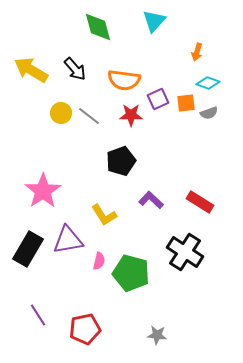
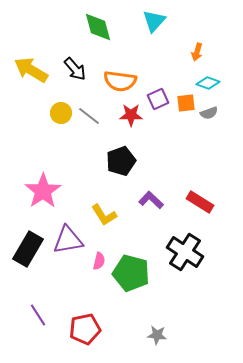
orange semicircle: moved 4 px left, 1 px down
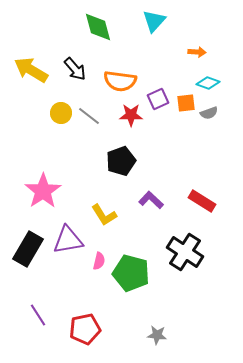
orange arrow: rotated 102 degrees counterclockwise
red rectangle: moved 2 px right, 1 px up
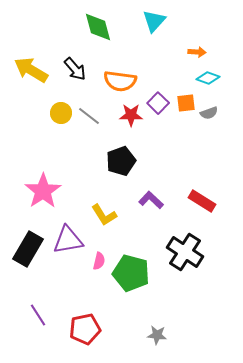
cyan diamond: moved 5 px up
purple square: moved 4 px down; rotated 20 degrees counterclockwise
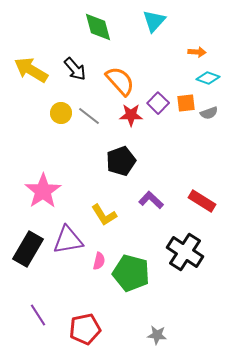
orange semicircle: rotated 140 degrees counterclockwise
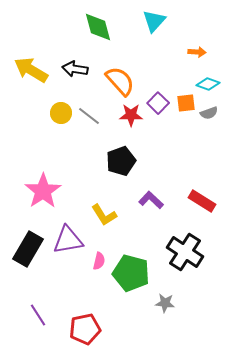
black arrow: rotated 140 degrees clockwise
cyan diamond: moved 6 px down
gray star: moved 8 px right, 32 px up
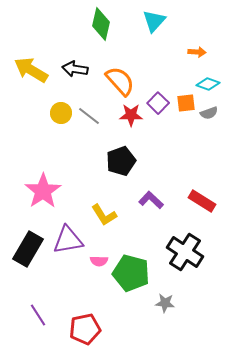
green diamond: moved 3 px right, 3 px up; rotated 28 degrees clockwise
pink semicircle: rotated 78 degrees clockwise
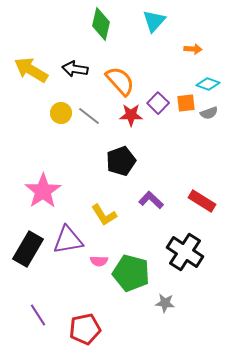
orange arrow: moved 4 px left, 3 px up
